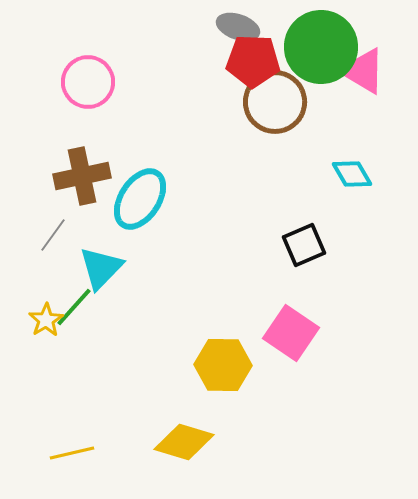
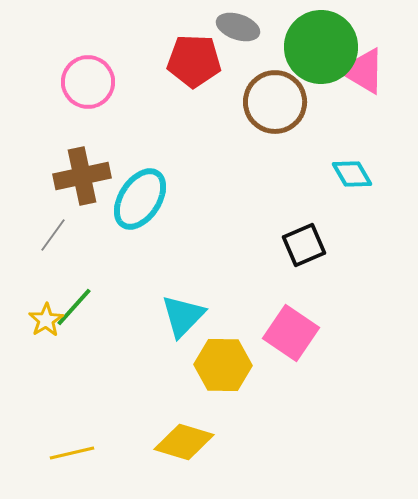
red pentagon: moved 59 px left
cyan triangle: moved 82 px right, 48 px down
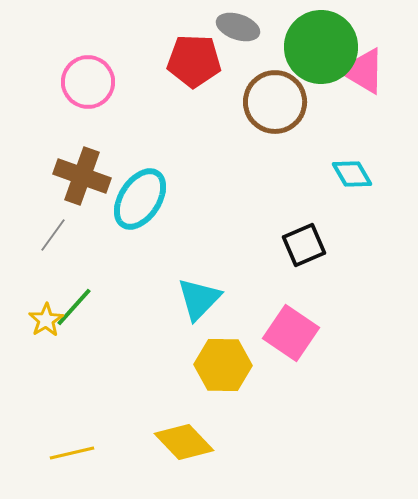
brown cross: rotated 32 degrees clockwise
cyan triangle: moved 16 px right, 17 px up
yellow diamond: rotated 30 degrees clockwise
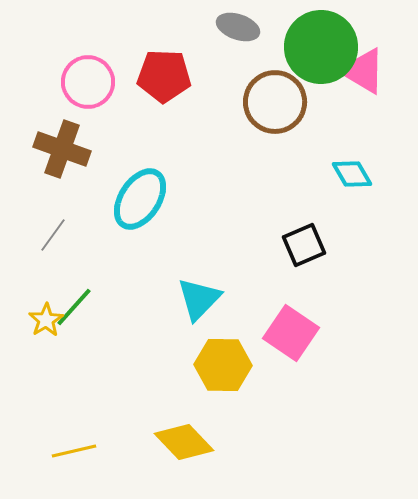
red pentagon: moved 30 px left, 15 px down
brown cross: moved 20 px left, 27 px up
yellow line: moved 2 px right, 2 px up
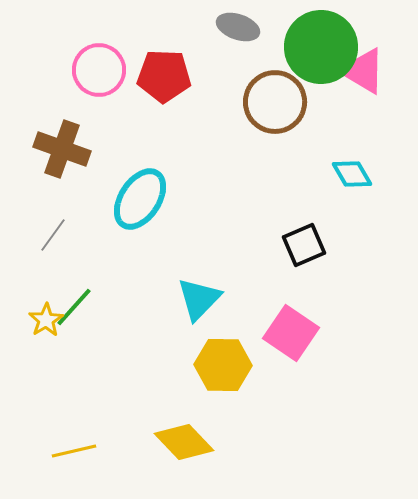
pink circle: moved 11 px right, 12 px up
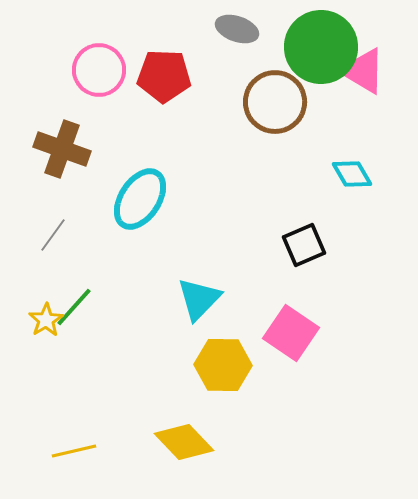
gray ellipse: moved 1 px left, 2 px down
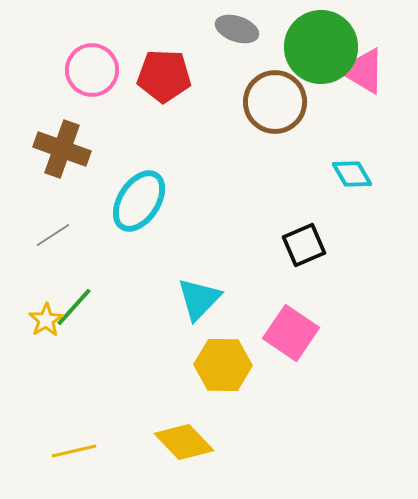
pink circle: moved 7 px left
cyan ellipse: moved 1 px left, 2 px down
gray line: rotated 21 degrees clockwise
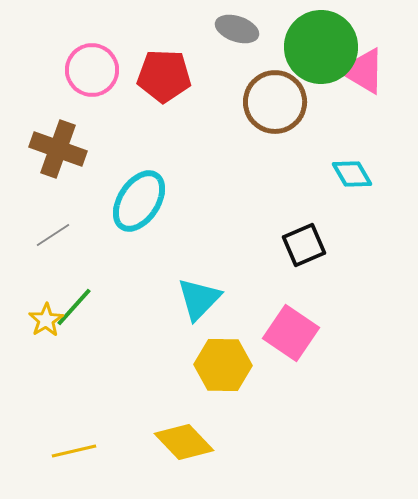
brown cross: moved 4 px left
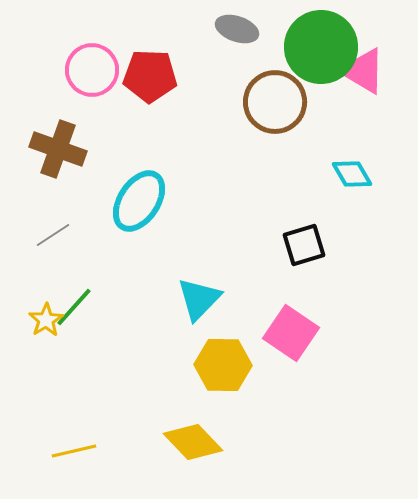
red pentagon: moved 14 px left
black square: rotated 6 degrees clockwise
yellow diamond: moved 9 px right
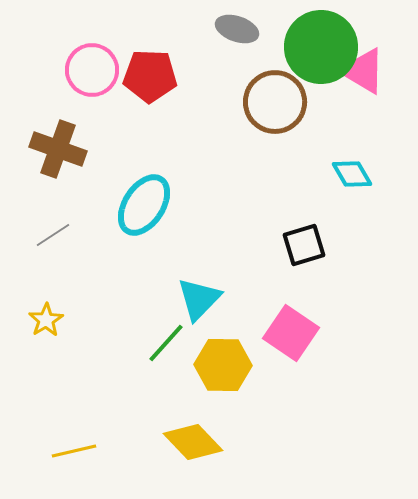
cyan ellipse: moved 5 px right, 4 px down
green line: moved 92 px right, 36 px down
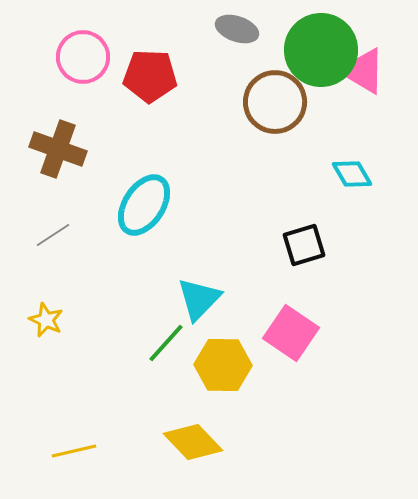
green circle: moved 3 px down
pink circle: moved 9 px left, 13 px up
yellow star: rotated 16 degrees counterclockwise
